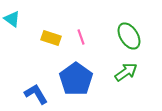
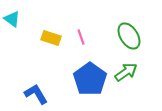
blue pentagon: moved 14 px right
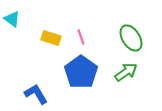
green ellipse: moved 2 px right, 2 px down
blue pentagon: moved 9 px left, 7 px up
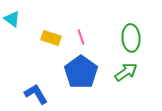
green ellipse: rotated 28 degrees clockwise
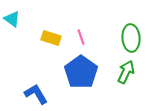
green arrow: rotated 30 degrees counterclockwise
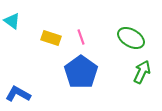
cyan triangle: moved 2 px down
green ellipse: rotated 56 degrees counterclockwise
green arrow: moved 16 px right
blue L-shape: moved 18 px left; rotated 30 degrees counterclockwise
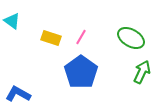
pink line: rotated 49 degrees clockwise
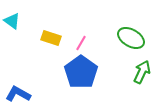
pink line: moved 6 px down
